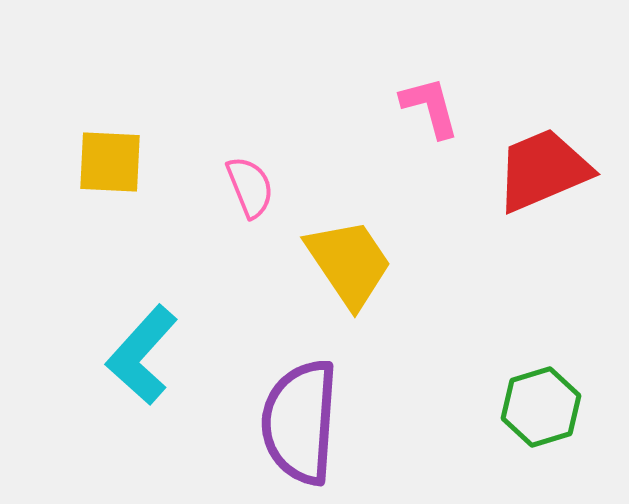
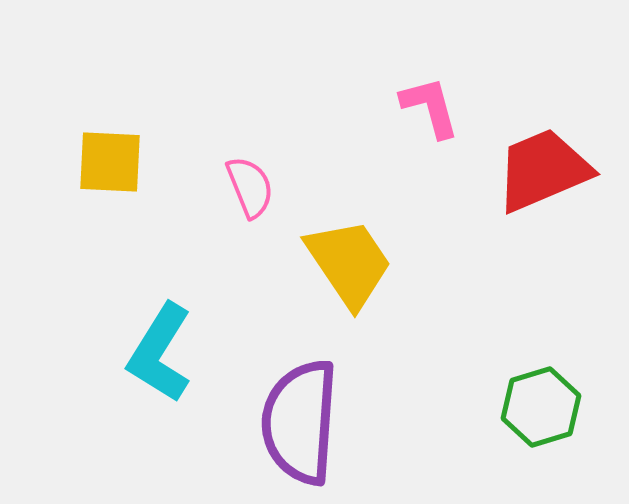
cyan L-shape: moved 18 px right, 2 px up; rotated 10 degrees counterclockwise
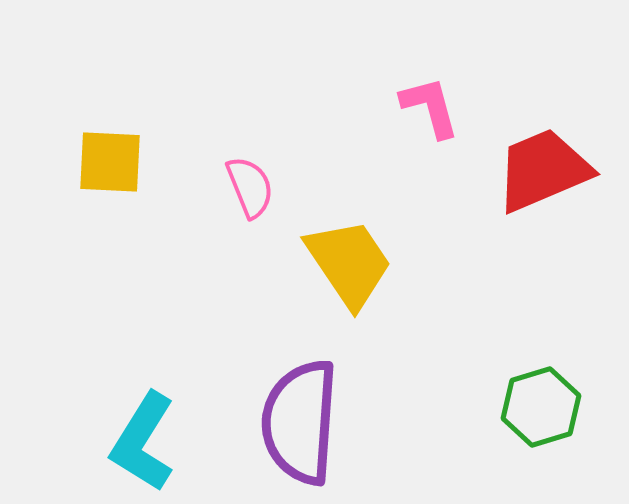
cyan L-shape: moved 17 px left, 89 px down
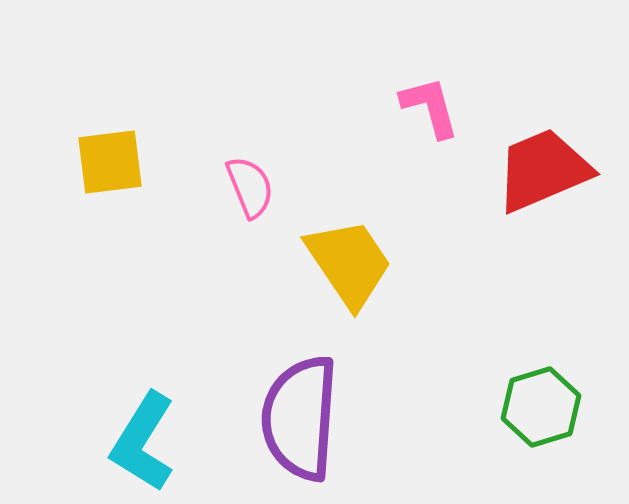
yellow square: rotated 10 degrees counterclockwise
purple semicircle: moved 4 px up
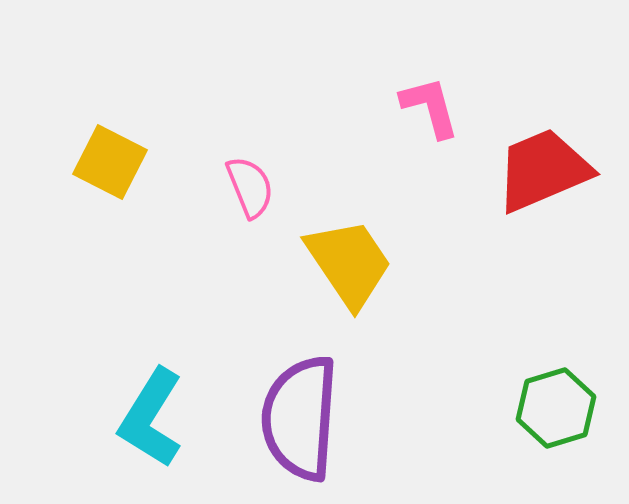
yellow square: rotated 34 degrees clockwise
green hexagon: moved 15 px right, 1 px down
cyan L-shape: moved 8 px right, 24 px up
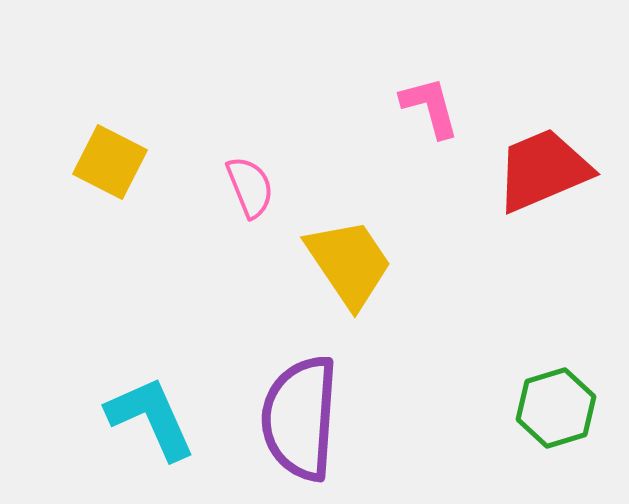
cyan L-shape: rotated 124 degrees clockwise
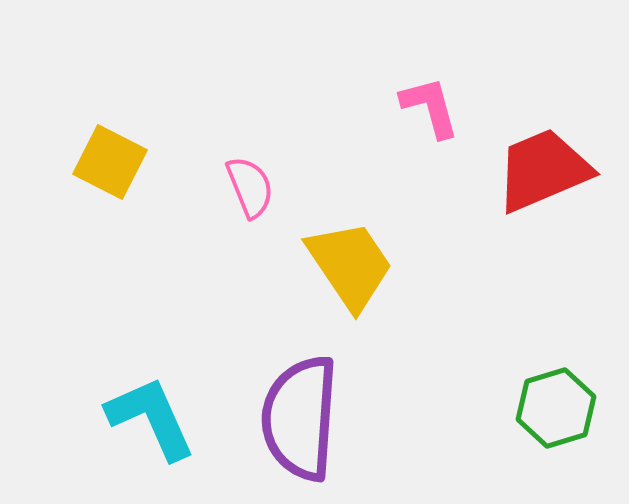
yellow trapezoid: moved 1 px right, 2 px down
